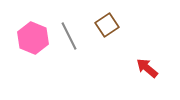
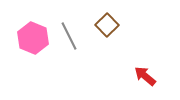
brown square: rotated 10 degrees counterclockwise
red arrow: moved 2 px left, 8 px down
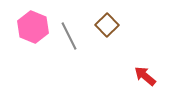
pink hexagon: moved 11 px up
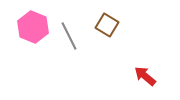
brown square: rotated 15 degrees counterclockwise
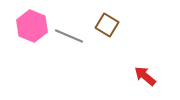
pink hexagon: moved 1 px left, 1 px up
gray line: rotated 40 degrees counterclockwise
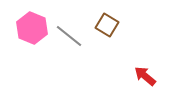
pink hexagon: moved 2 px down
gray line: rotated 16 degrees clockwise
